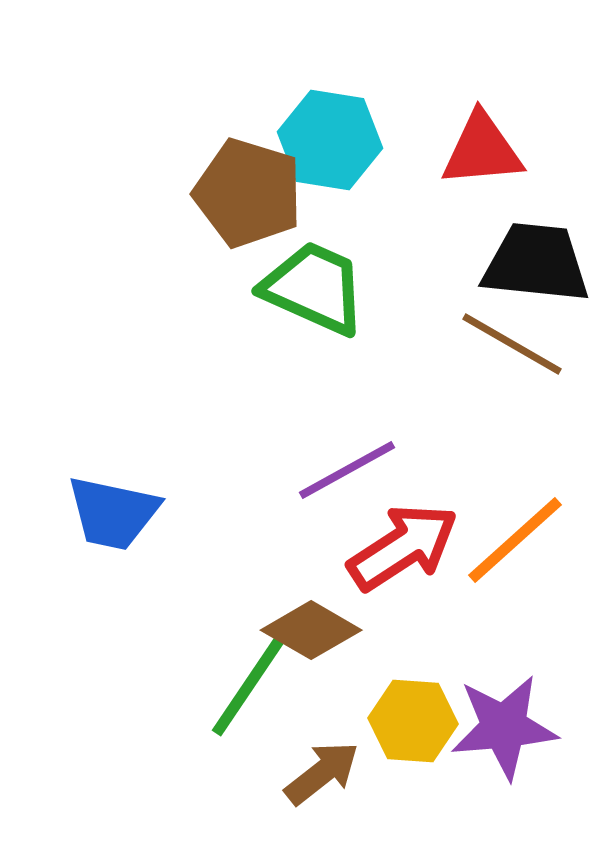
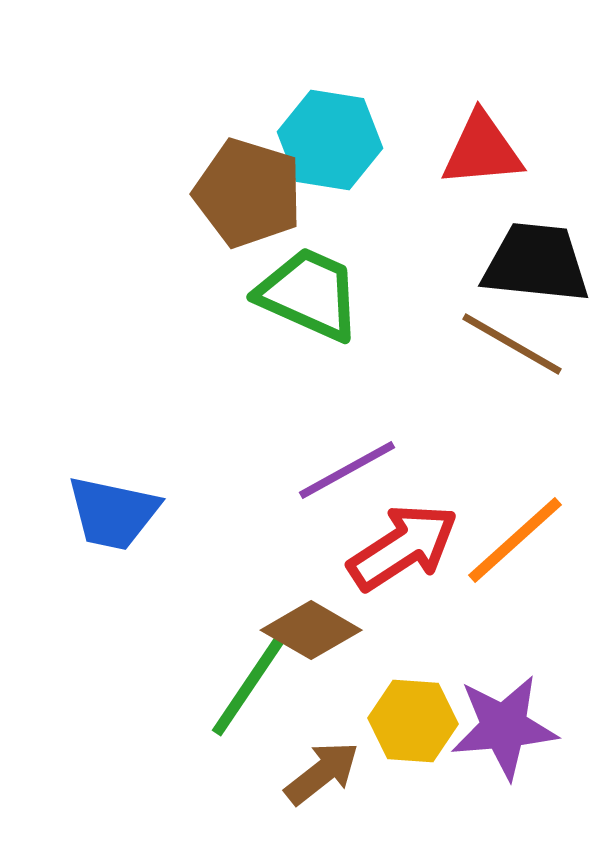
green trapezoid: moved 5 px left, 6 px down
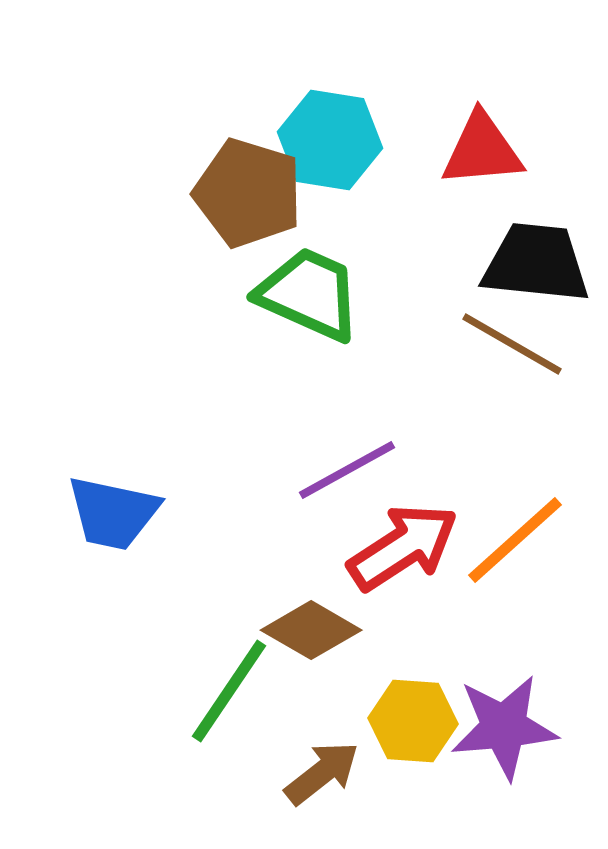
green line: moved 20 px left, 6 px down
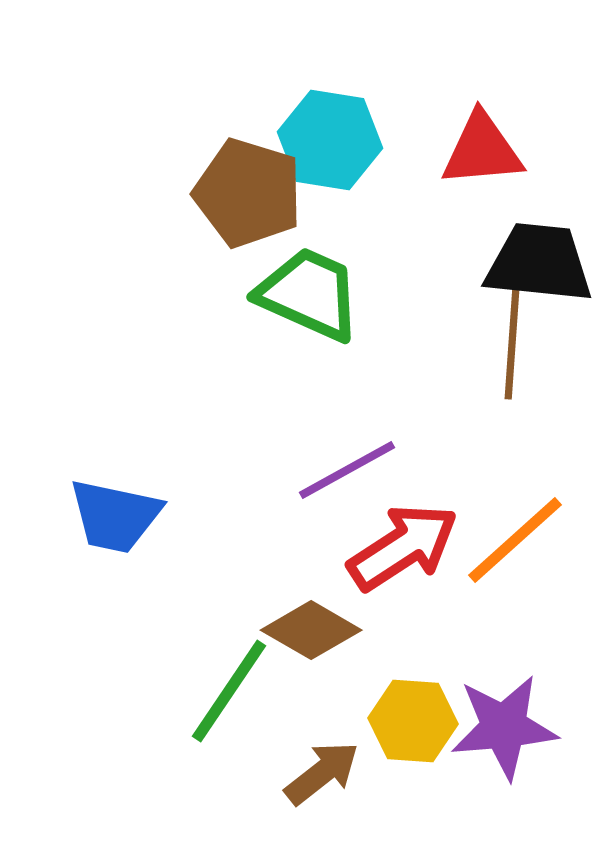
black trapezoid: moved 3 px right
brown line: rotated 64 degrees clockwise
blue trapezoid: moved 2 px right, 3 px down
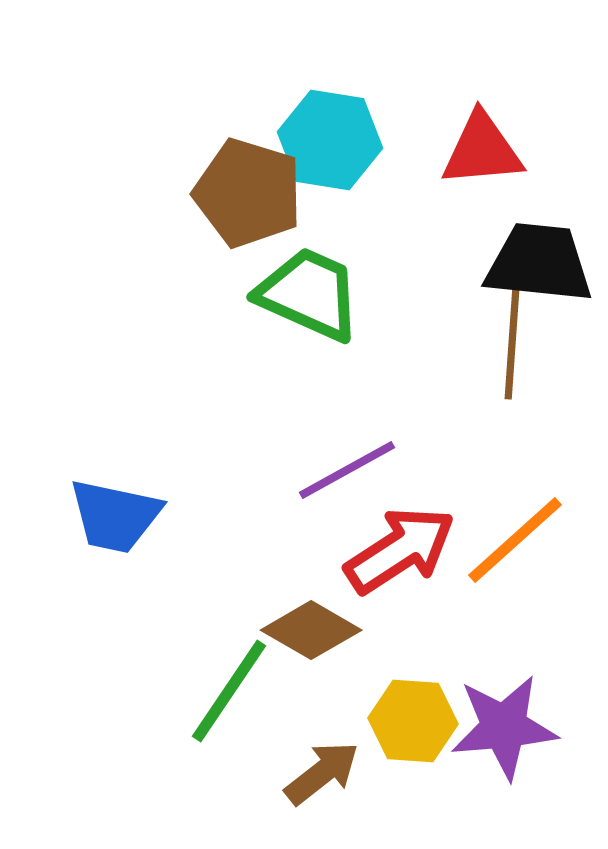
red arrow: moved 3 px left, 3 px down
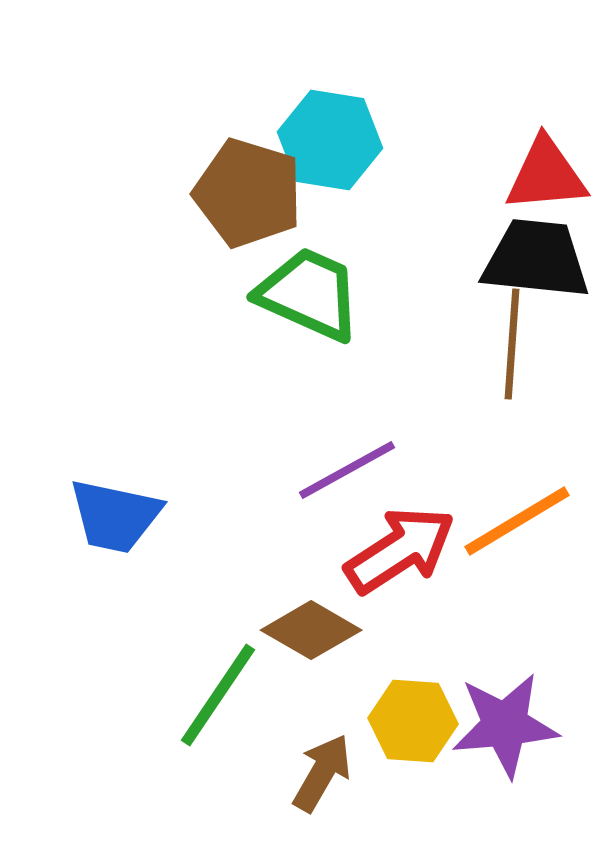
red triangle: moved 64 px right, 25 px down
black trapezoid: moved 3 px left, 4 px up
orange line: moved 2 px right, 19 px up; rotated 11 degrees clockwise
green line: moved 11 px left, 4 px down
purple star: moved 1 px right, 2 px up
brown arrow: rotated 22 degrees counterclockwise
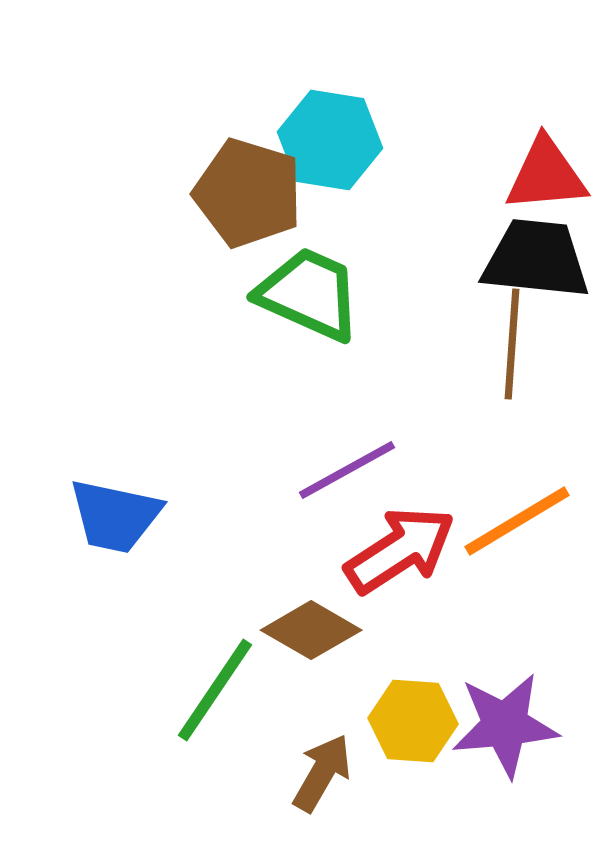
green line: moved 3 px left, 5 px up
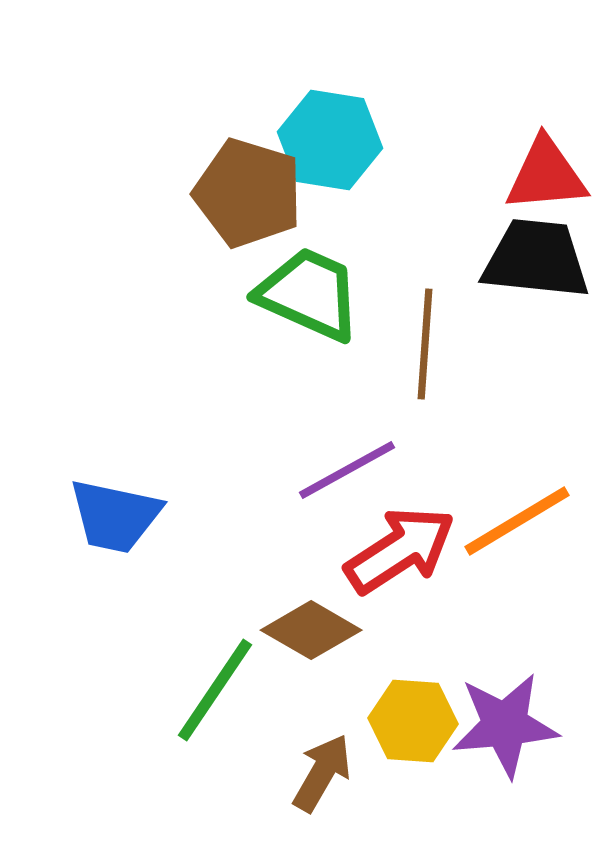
brown line: moved 87 px left
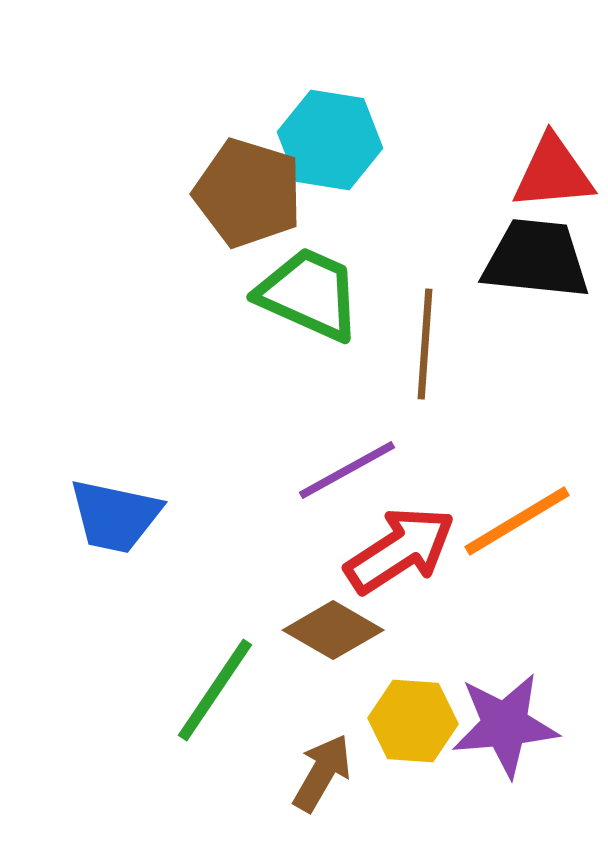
red triangle: moved 7 px right, 2 px up
brown diamond: moved 22 px right
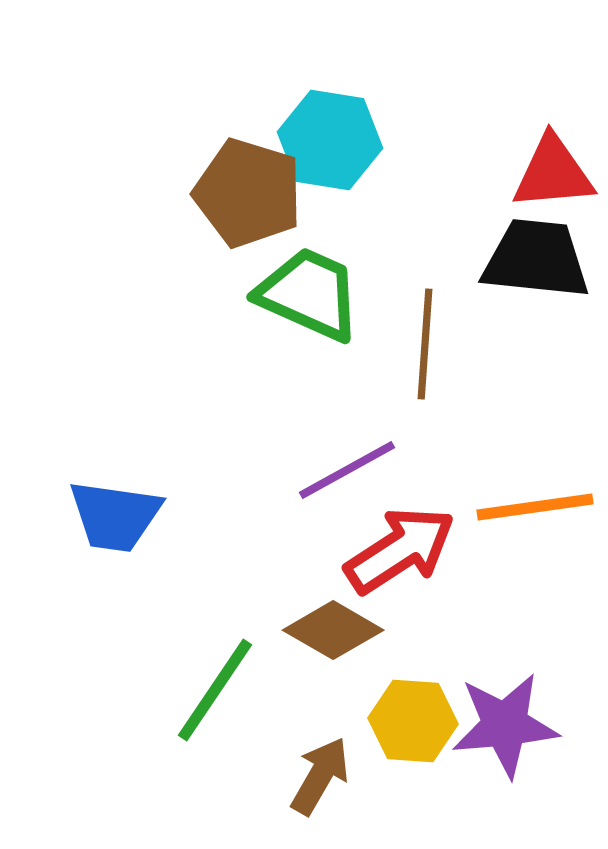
blue trapezoid: rotated 4 degrees counterclockwise
orange line: moved 18 px right, 14 px up; rotated 23 degrees clockwise
brown arrow: moved 2 px left, 3 px down
